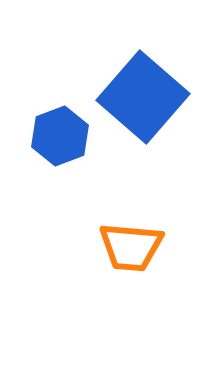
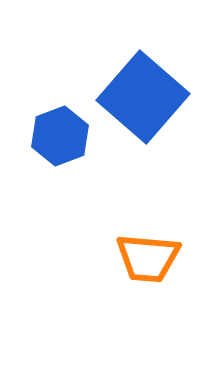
orange trapezoid: moved 17 px right, 11 px down
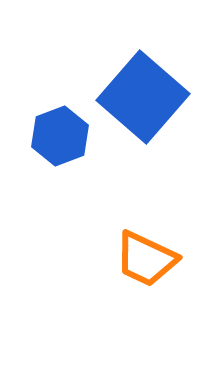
orange trapezoid: moved 2 px left, 1 px down; rotated 20 degrees clockwise
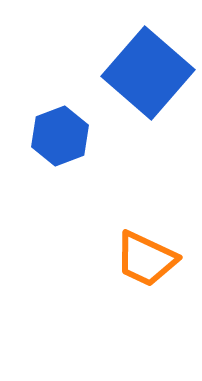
blue square: moved 5 px right, 24 px up
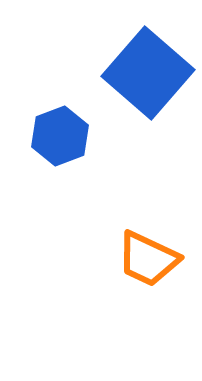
orange trapezoid: moved 2 px right
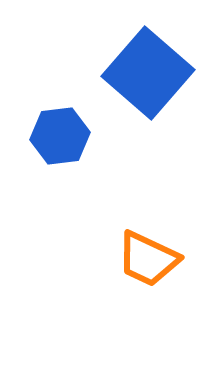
blue hexagon: rotated 14 degrees clockwise
